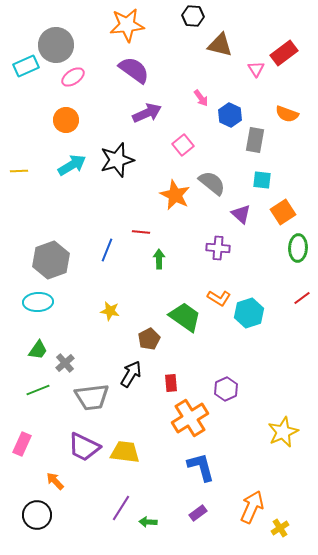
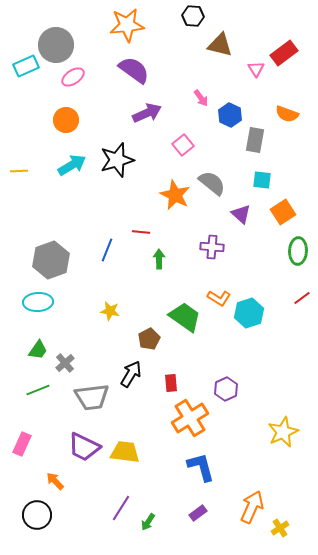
purple cross at (218, 248): moved 6 px left, 1 px up
green ellipse at (298, 248): moved 3 px down
green arrow at (148, 522): rotated 60 degrees counterclockwise
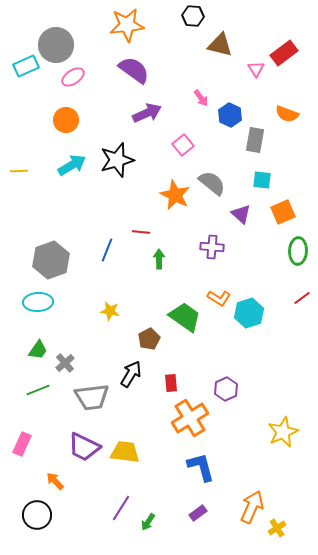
orange square at (283, 212): rotated 10 degrees clockwise
yellow cross at (280, 528): moved 3 px left
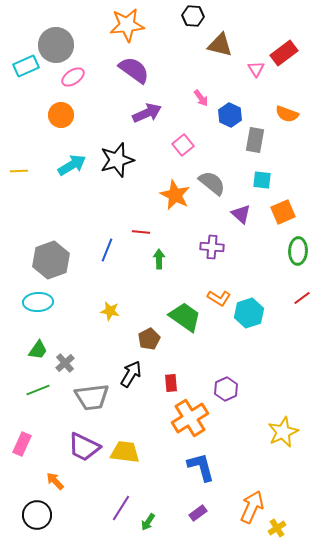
orange circle at (66, 120): moved 5 px left, 5 px up
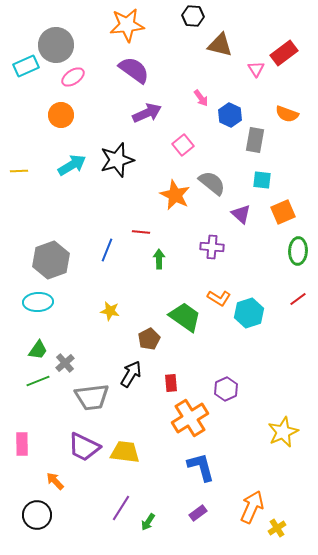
red line at (302, 298): moved 4 px left, 1 px down
green line at (38, 390): moved 9 px up
pink rectangle at (22, 444): rotated 25 degrees counterclockwise
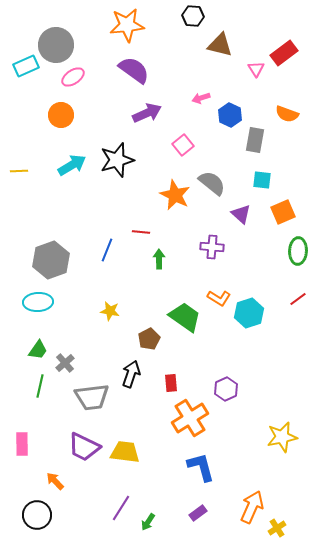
pink arrow at (201, 98): rotated 108 degrees clockwise
black arrow at (131, 374): rotated 12 degrees counterclockwise
green line at (38, 381): moved 2 px right, 5 px down; rotated 55 degrees counterclockwise
yellow star at (283, 432): moved 1 px left, 5 px down; rotated 12 degrees clockwise
